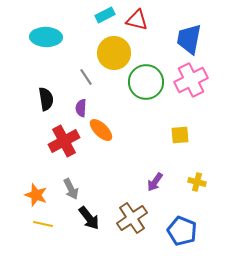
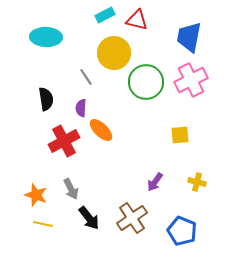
blue trapezoid: moved 2 px up
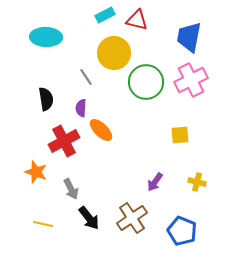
orange star: moved 23 px up
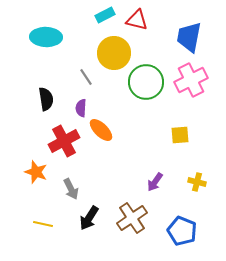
black arrow: rotated 70 degrees clockwise
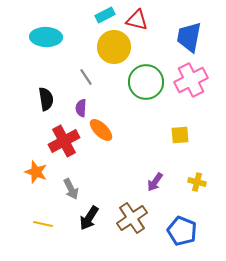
yellow circle: moved 6 px up
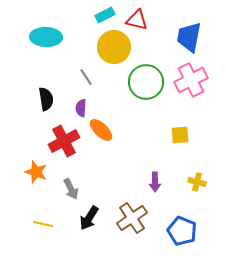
purple arrow: rotated 36 degrees counterclockwise
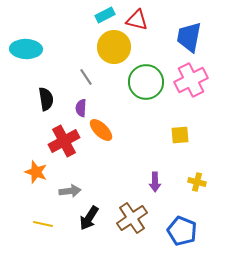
cyan ellipse: moved 20 px left, 12 px down
gray arrow: moved 1 px left, 2 px down; rotated 70 degrees counterclockwise
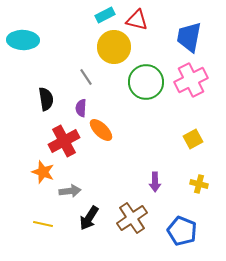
cyan ellipse: moved 3 px left, 9 px up
yellow square: moved 13 px right, 4 px down; rotated 24 degrees counterclockwise
orange star: moved 7 px right
yellow cross: moved 2 px right, 2 px down
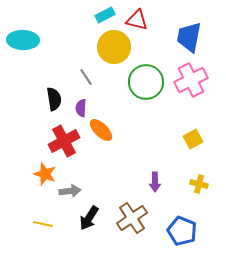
black semicircle: moved 8 px right
orange star: moved 2 px right, 2 px down
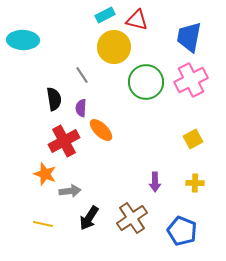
gray line: moved 4 px left, 2 px up
yellow cross: moved 4 px left, 1 px up; rotated 12 degrees counterclockwise
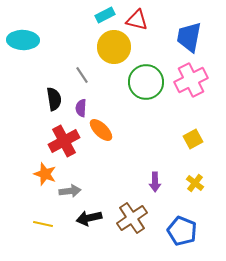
yellow cross: rotated 36 degrees clockwise
black arrow: rotated 45 degrees clockwise
